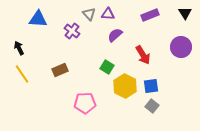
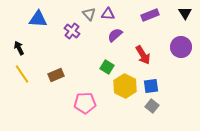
brown rectangle: moved 4 px left, 5 px down
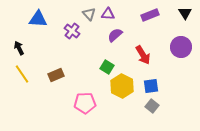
yellow hexagon: moved 3 px left
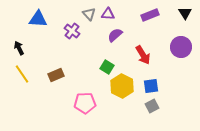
gray square: rotated 24 degrees clockwise
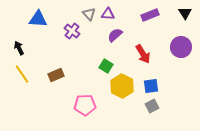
red arrow: moved 1 px up
green square: moved 1 px left, 1 px up
pink pentagon: moved 2 px down
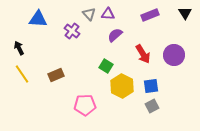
purple circle: moved 7 px left, 8 px down
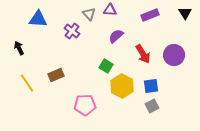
purple triangle: moved 2 px right, 4 px up
purple semicircle: moved 1 px right, 1 px down
yellow line: moved 5 px right, 9 px down
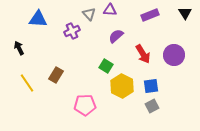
purple cross: rotated 28 degrees clockwise
brown rectangle: rotated 35 degrees counterclockwise
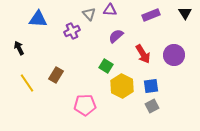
purple rectangle: moved 1 px right
